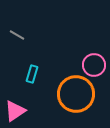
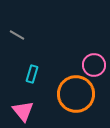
pink triangle: moved 8 px right; rotated 35 degrees counterclockwise
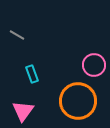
cyan rectangle: rotated 36 degrees counterclockwise
orange circle: moved 2 px right, 7 px down
pink triangle: rotated 15 degrees clockwise
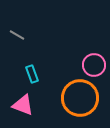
orange circle: moved 2 px right, 3 px up
pink triangle: moved 6 px up; rotated 45 degrees counterclockwise
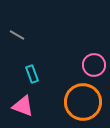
orange circle: moved 3 px right, 4 px down
pink triangle: moved 1 px down
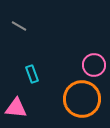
gray line: moved 2 px right, 9 px up
orange circle: moved 1 px left, 3 px up
pink triangle: moved 7 px left, 2 px down; rotated 15 degrees counterclockwise
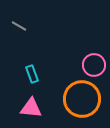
pink triangle: moved 15 px right
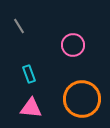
gray line: rotated 28 degrees clockwise
pink circle: moved 21 px left, 20 px up
cyan rectangle: moved 3 px left
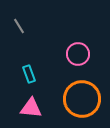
pink circle: moved 5 px right, 9 px down
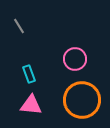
pink circle: moved 3 px left, 5 px down
orange circle: moved 1 px down
pink triangle: moved 3 px up
